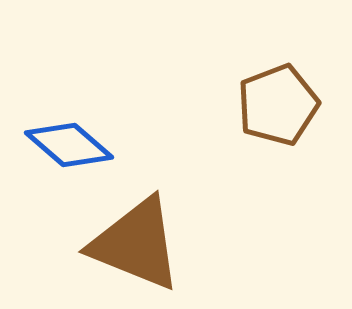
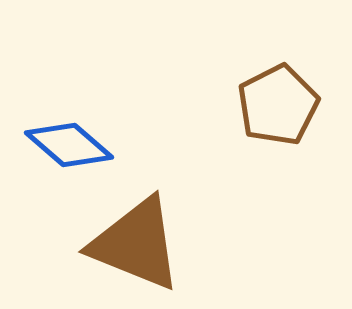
brown pentagon: rotated 6 degrees counterclockwise
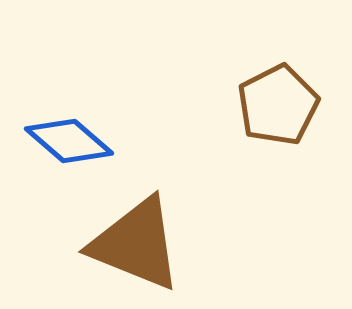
blue diamond: moved 4 px up
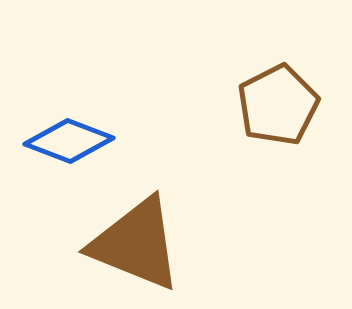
blue diamond: rotated 20 degrees counterclockwise
